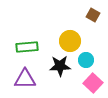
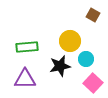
cyan circle: moved 1 px up
black star: rotated 10 degrees counterclockwise
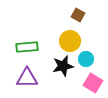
brown square: moved 15 px left
black star: moved 3 px right
purple triangle: moved 2 px right, 1 px up
pink square: rotated 12 degrees counterclockwise
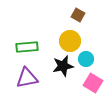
purple triangle: rotated 10 degrees counterclockwise
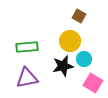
brown square: moved 1 px right, 1 px down
cyan circle: moved 2 px left
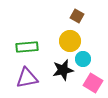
brown square: moved 2 px left
cyan circle: moved 1 px left
black star: moved 4 px down
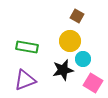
green rectangle: rotated 15 degrees clockwise
purple triangle: moved 2 px left, 2 px down; rotated 10 degrees counterclockwise
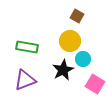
black star: rotated 15 degrees counterclockwise
pink square: moved 2 px right, 1 px down
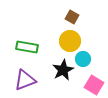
brown square: moved 5 px left, 1 px down
pink square: moved 1 px left, 1 px down
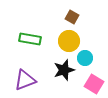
yellow circle: moved 1 px left
green rectangle: moved 3 px right, 8 px up
cyan circle: moved 2 px right, 1 px up
black star: moved 1 px right; rotated 10 degrees clockwise
pink square: moved 1 px up
